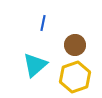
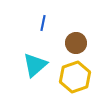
brown circle: moved 1 px right, 2 px up
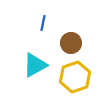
brown circle: moved 5 px left
cyan triangle: rotated 12 degrees clockwise
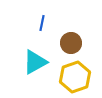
blue line: moved 1 px left
cyan triangle: moved 3 px up
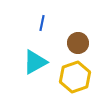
brown circle: moved 7 px right
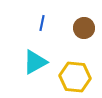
brown circle: moved 6 px right, 15 px up
yellow hexagon: rotated 24 degrees clockwise
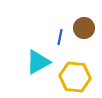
blue line: moved 18 px right, 14 px down
cyan triangle: moved 3 px right
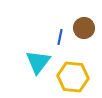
cyan triangle: rotated 24 degrees counterclockwise
yellow hexagon: moved 2 px left
